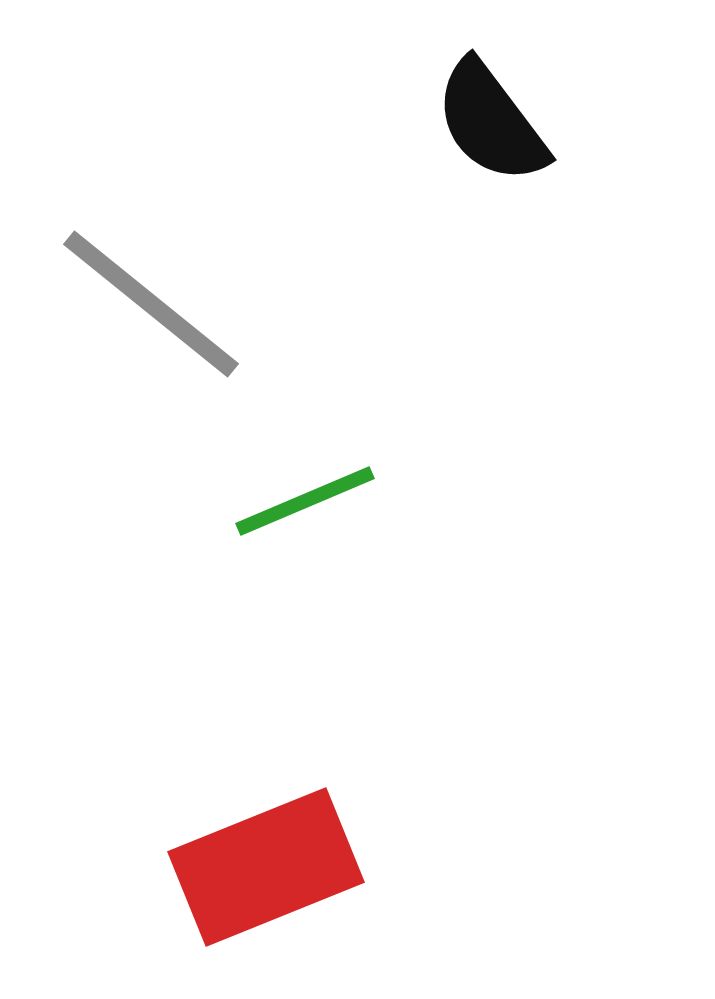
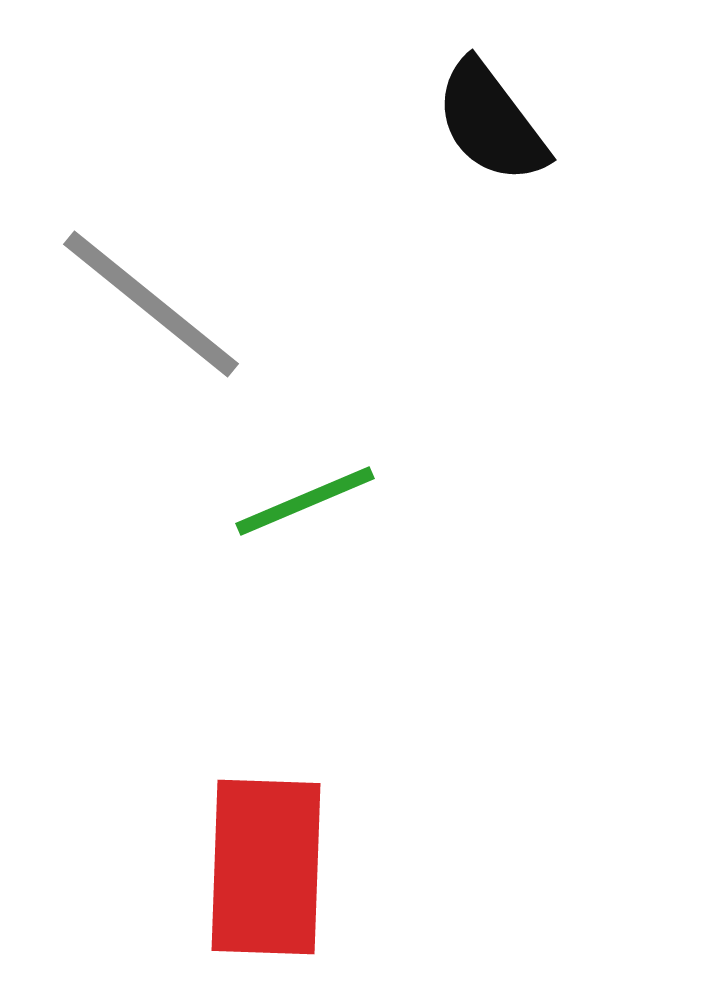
red rectangle: rotated 66 degrees counterclockwise
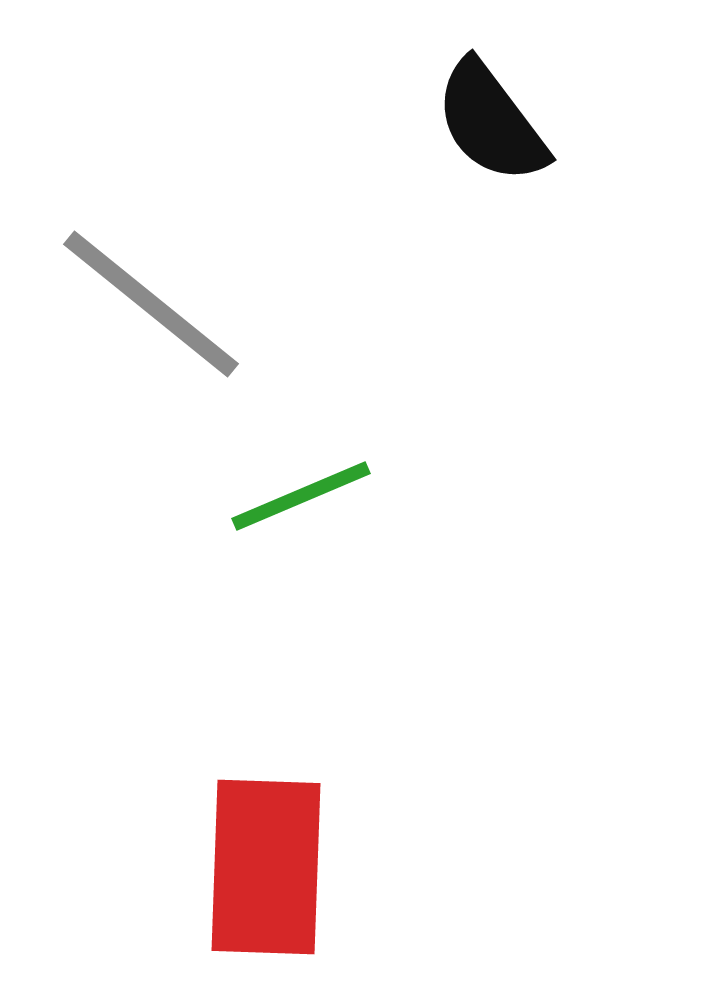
green line: moved 4 px left, 5 px up
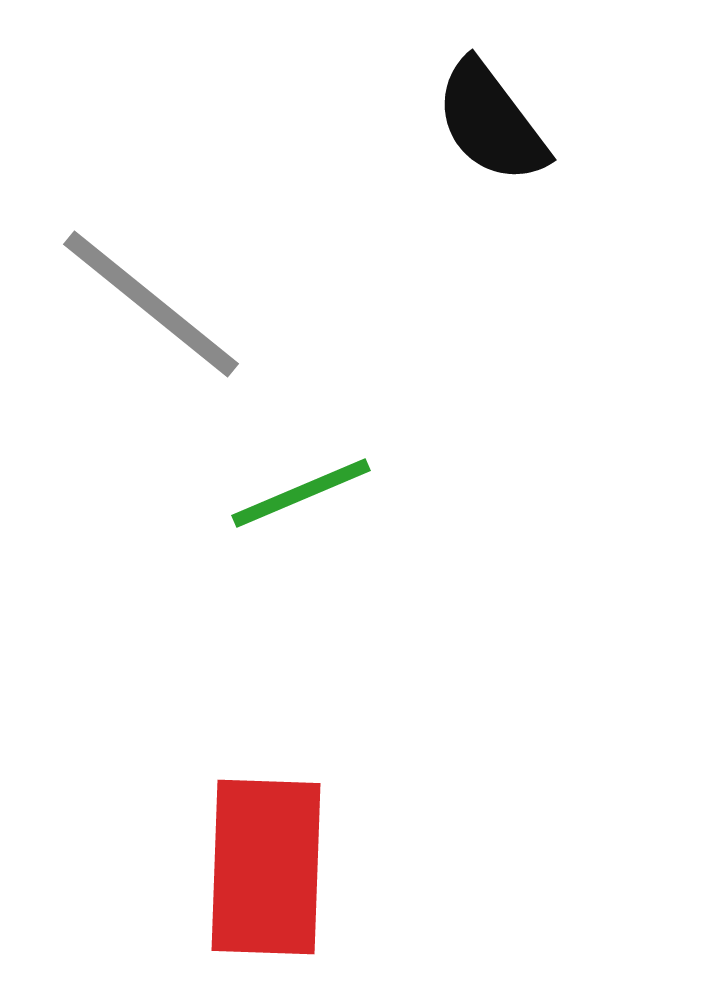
green line: moved 3 px up
